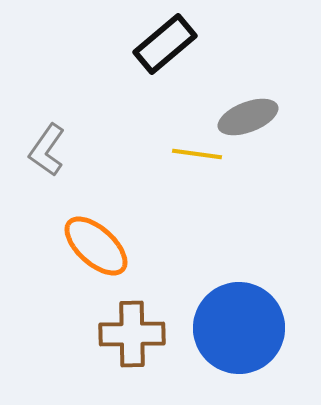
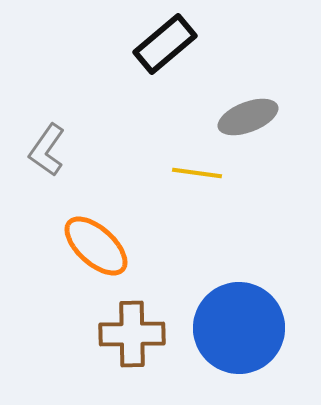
yellow line: moved 19 px down
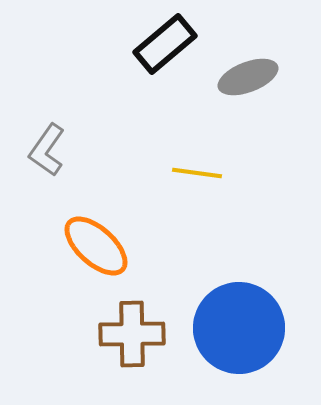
gray ellipse: moved 40 px up
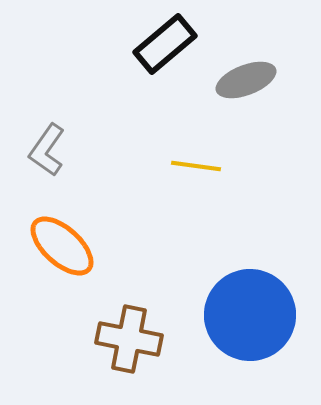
gray ellipse: moved 2 px left, 3 px down
yellow line: moved 1 px left, 7 px up
orange ellipse: moved 34 px left
blue circle: moved 11 px right, 13 px up
brown cross: moved 3 px left, 5 px down; rotated 12 degrees clockwise
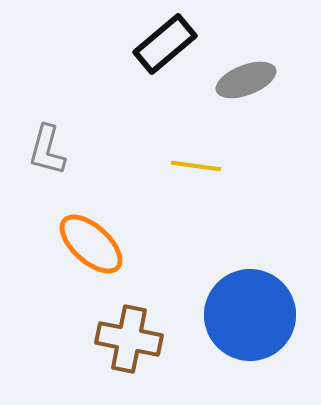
gray L-shape: rotated 20 degrees counterclockwise
orange ellipse: moved 29 px right, 2 px up
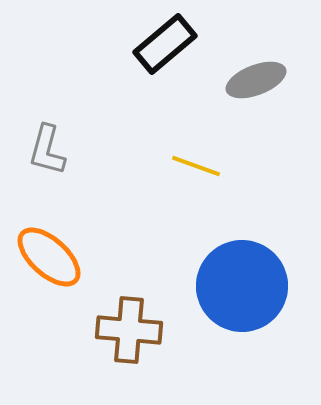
gray ellipse: moved 10 px right
yellow line: rotated 12 degrees clockwise
orange ellipse: moved 42 px left, 13 px down
blue circle: moved 8 px left, 29 px up
brown cross: moved 9 px up; rotated 6 degrees counterclockwise
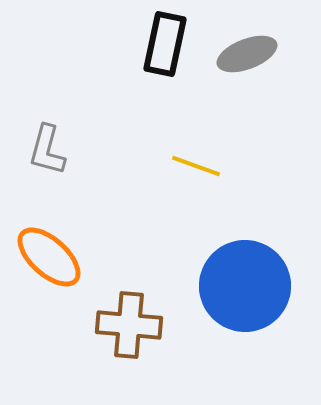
black rectangle: rotated 38 degrees counterclockwise
gray ellipse: moved 9 px left, 26 px up
blue circle: moved 3 px right
brown cross: moved 5 px up
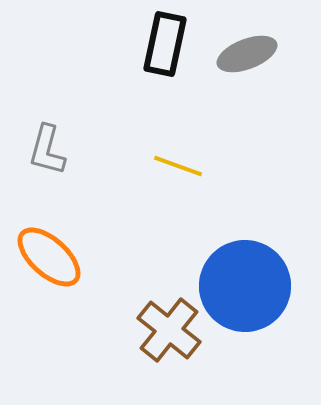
yellow line: moved 18 px left
brown cross: moved 40 px right, 5 px down; rotated 34 degrees clockwise
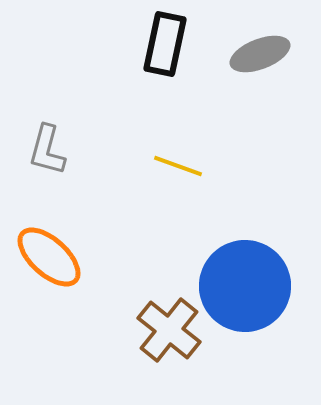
gray ellipse: moved 13 px right
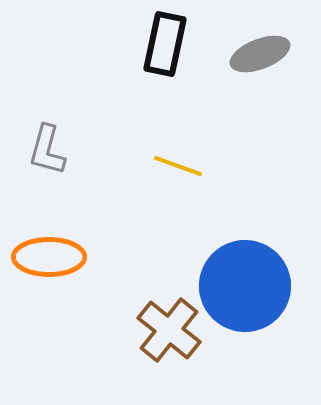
orange ellipse: rotated 42 degrees counterclockwise
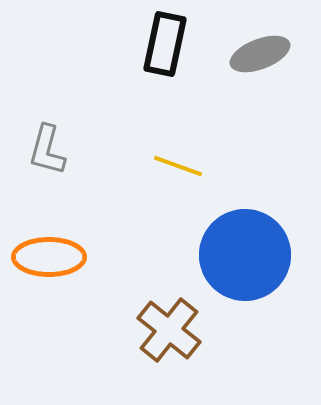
blue circle: moved 31 px up
